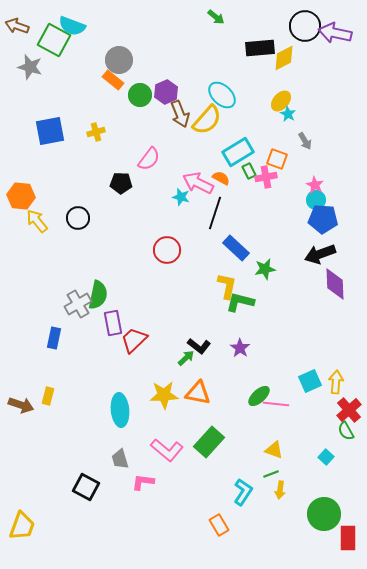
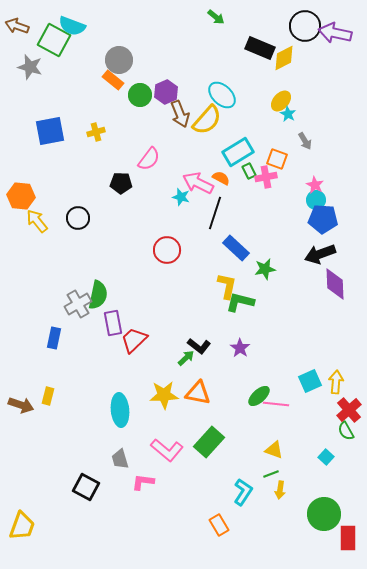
black rectangle at (260, 48): rotated 28 degrees clockwise
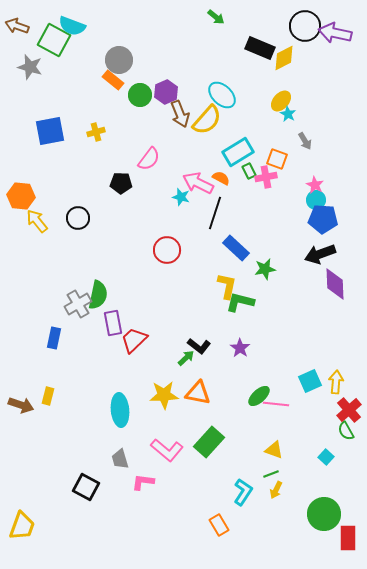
yellow arrow at (280, 490): moved 4 px left; rotated 18 degrees clockwise
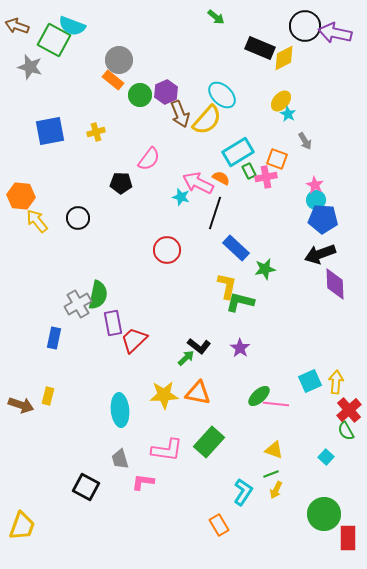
pink L-shape at (167, 450): rotated 32 degrees counterclockwise
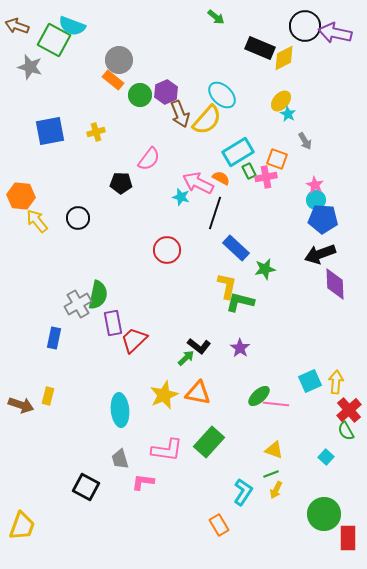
yellow star at (164, 395): rotated 20 degrees counterclockwise
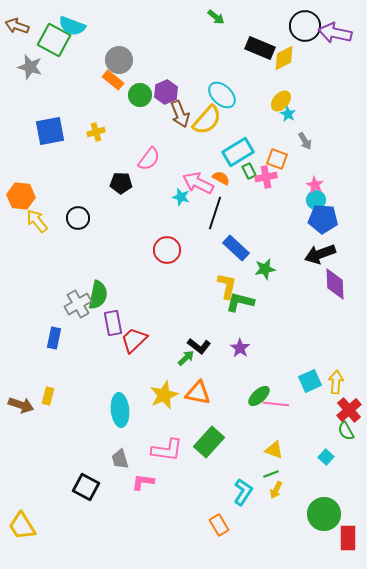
yellow trapezoid at (22, 526): rotated 128 degrees clockwise
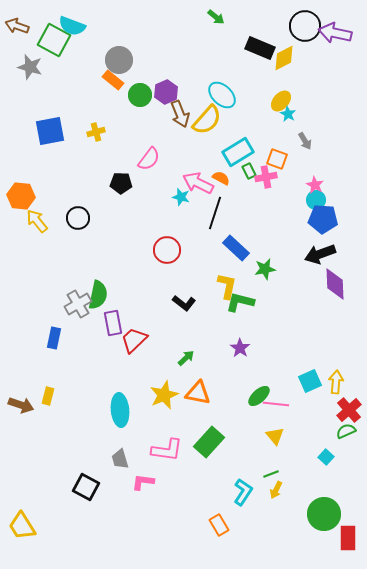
black L-shape at (199, 346): moved 15 px left, 43 px up
green semicircle at (346, 431): rotated 96 degrees clockwise
yellow triangle at (274, 450): moved 1 px right, 14 px up; rotated 30 degrees clockwise
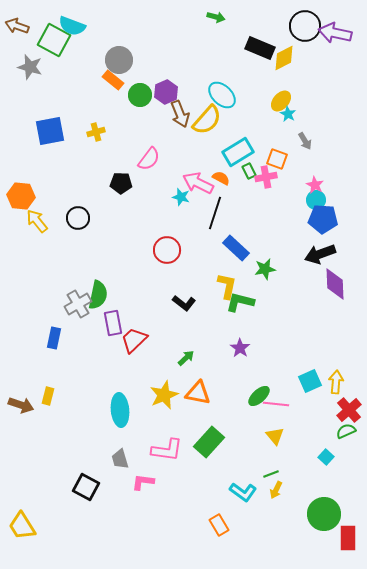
green arrow at (216, 17): rotated 24 degrees counterclockwise
cyan L-shape at (243, 492): rotated 92 degrees clockwise
